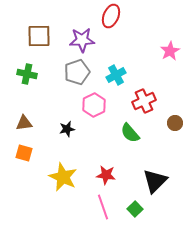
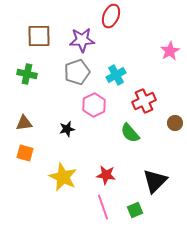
orange square: moved 1 px right
green square: moved 1 px down; rotated 21 degrees clockwise
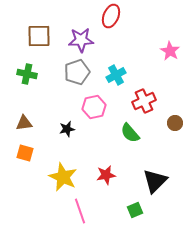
purple star: moved 1 px left
pink star: rotated 12 degrees counterclockwise
pink hexagon: moved 2 px down; rotated 15 degrees clockwise
red star: rotated 18 degrees counterclockwise
pink line: moved 23 px left, 4 px down
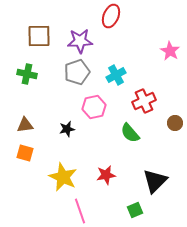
purple star: moved 1 px left, 1 px down
brown triangle: moved 1 px right, 2 px down
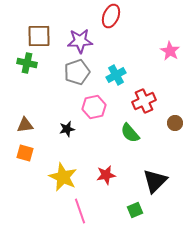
green cross: moved 11 px up
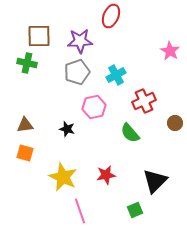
black star: rotated 28 degrees clockwise
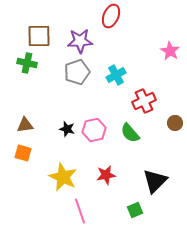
pink hexagon: moved 23 px down
orange square: moved 2 px left
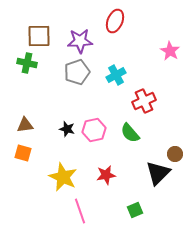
red ellipse: moved 4 px right, 5 px down
brown circle: moved 31 px down
black triangle: moved 3 px right, 8 px up
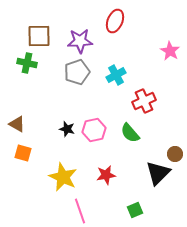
brown triangle: moved 8 px left, 1 px up; rotated 36 degrees clockwise
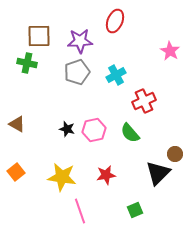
orange square: moved 7 px left, 19 px down; rotated 36 degrees clockwise
yellow star: moved 1 px left; rotated 16 degrees counterclockwise
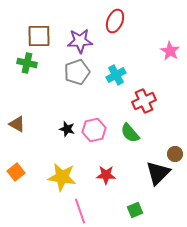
red star: rotated 12 degrees clockwise
